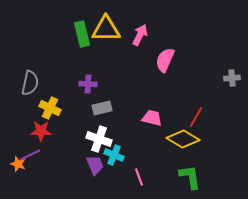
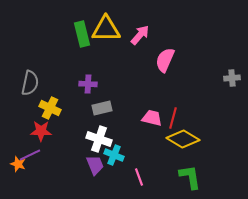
pink arrow: rotated 15 degrees clockwise
red line: moved 23 px left, 1 px down; rotated 15 degrees counterclockwise
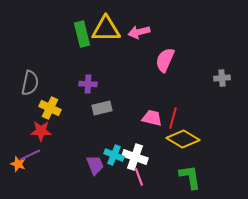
pink arrow: moved 1 px left, 3 px up; rotated 145 degrees counterclockwise
gray cross: moved 10 px left
white cross: moved 36 px right, 18 px down
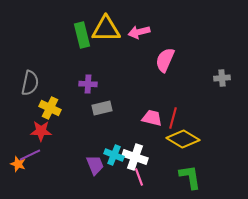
green rectangle: moved 1 px down
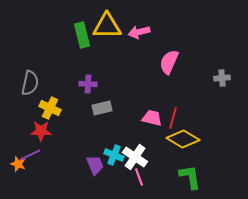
yellow triangle: moved 1 px right, 3 px up
pink semicircle: moved 4 px right, 2 px down
white cross: rotated 15 degrees clockwise
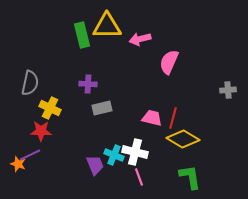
pink arrow: moved 1 px right, 7 px down
gray cross: moved 6 px right, 12 px down
white cross: moved 5 px up; rotated 20 degrees counterclockwise
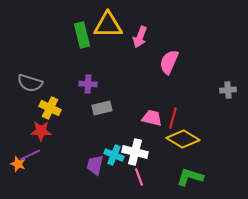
yellow triangle: moved 1 px right, 1 px up
pink arrow: moved 2 px up; rotated 55 degrees counterclockwise
gray semicircle: rotated 95 degrees clockwise
purple trapezoid: rotated 145 degrees counterclockwise
green L-shape: rotated 64 degrees counterclockwise
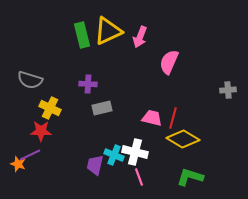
yellow triangle: moved 6 px down; rotated 24 degrees counterclockwise
gray semicircle: moved 3 px up
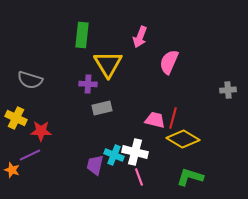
yellow triangle: moved 33 px down; rotated 36 degrees counterclockwise
green rectangle: rotated 20 degrees clockwise
yellow cross: moved 34 px left, 10 px down
pink trapezoid: moved 3 px right, 2 px down
orange star: moved 6 px left, 6 px down
